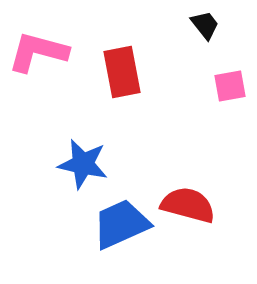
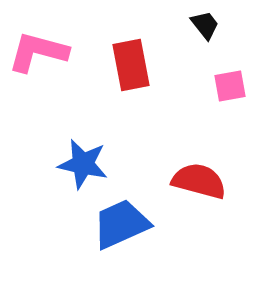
red rectangle: moved 9 px right, 7 px up
red semicircle: moved 11 px right, 24 px up
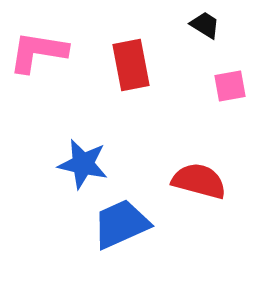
black trapezoid: rotated 20 degrees counterclockwise
pink L-shape: rotated 6 degrees counterclockwise
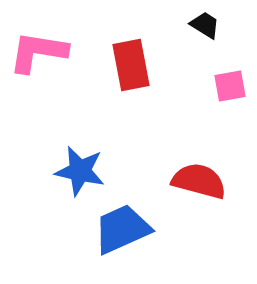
blue star: moved 3 px left, 7 px down
blue trapezoid: moved 1 px right, 5 px down
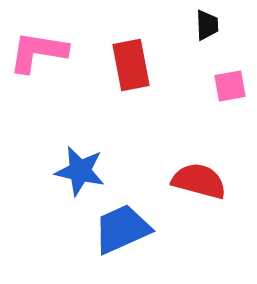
black trapezoid: moved 2 px right; rotated 56 degrees clockwise
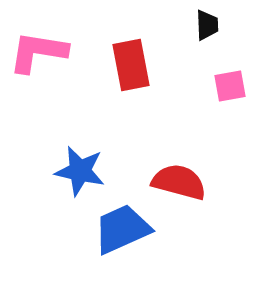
red semicircle: moved 20 px left, 1 px down
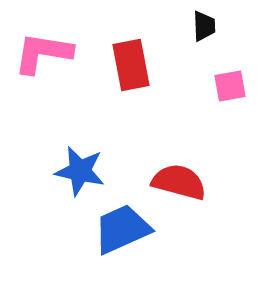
black trapezoid: moved 3 px left, 1 px down
pink L-shape: moved 5 px right, 1 px down
